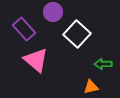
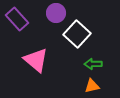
purple circle: moved 3 px right, 1 px down
purple rectangle: moved 7 px left, 10 px up
green arrow: moved 10 px left
orange triangle: moved 1 px right, 1 px up
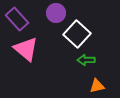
pink triangle: moved 10 px left, 11 px up
green arrow: moved 7 px left, 4 px up
orange triangle: moved 5 px right
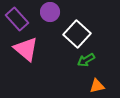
purple circle: moved 6 px left, 1 px up
green arrow: rotated 30 degrees counterclockwise
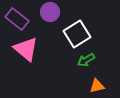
purple rectangle: rotated 10 degrees counterclockwise
white square: rotated 16 degrees clockwise
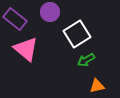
purple rectangle: moved 2 px left
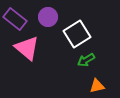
purple circle: moved 2 px left, 5 px down
pink triangle: moved 1 px right, 1 px up
